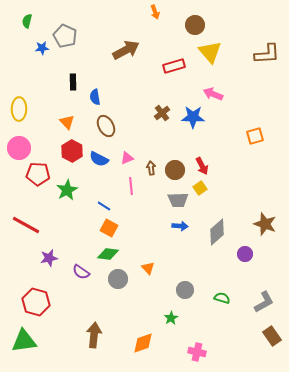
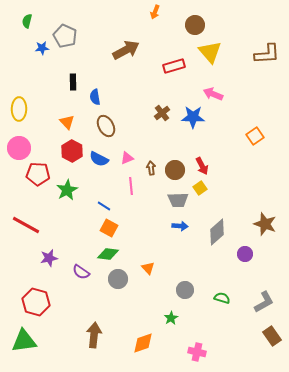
orange arrow at (155, 12): rotated 40 degrees clockwise
orange square at (255, 136): rotated 18 degrees counterclockwise
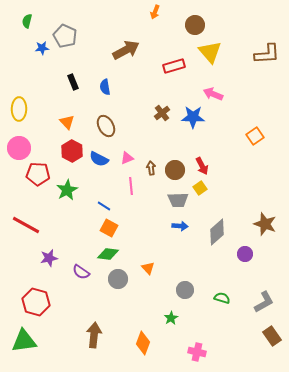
black rectangle at (73, 82): rotated 21 degrees counterclockwise
blue semicircle at (95, 97): moved 10 px right, 10 px up
orange diamond at (143, 343): rotated 50 degrees counterclockwise
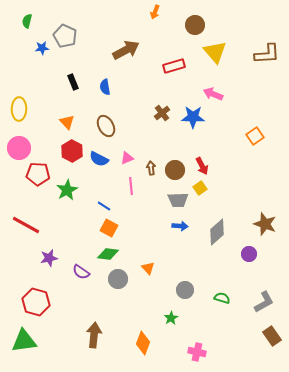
yellow triangle at (210, 52): moved 5 px right
purple circle at (245, 254): moved 4 px right
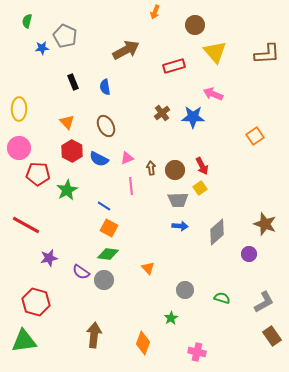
gray circle at (118, 279): moved 14 px left, 1 px down
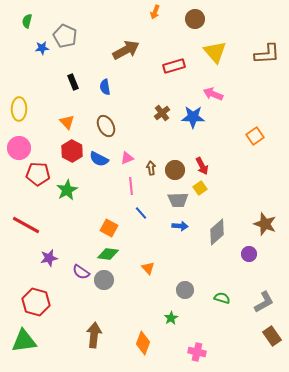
brown circle at (195, 25): moved 6 px up
blue line at (104, 206): moved 37 px right, 7 px down; rotated 16 degrees clockwise
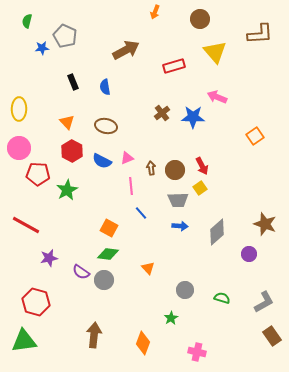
brown circle at (195, 19): moved 5 px right
brown L-shape at (267, 54): moved 7 px left, 20 px up
pink arrow at (213, 94): moved 4 px right, 3 px down
brown ellipse at (106, 126): rotated 50 degrees counterclockwise
blue semicircle at (99, 159): moved 3 px right, 2 px down
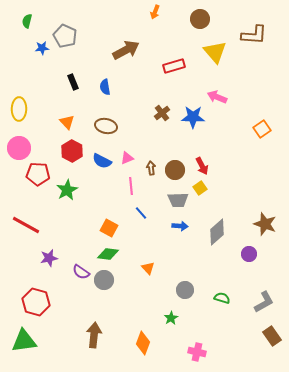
brown L-shape at (260, 34): moved 6 px left, 1 px down; rotated 8 degrees clockwise
orange square at (255, 136): moved 7 px right, 7 px up
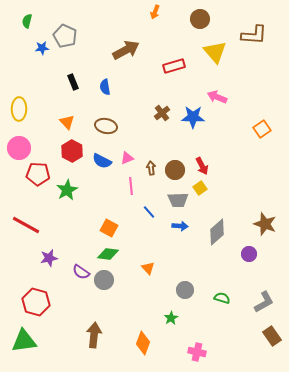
blue line at (141, 213): moved 8 px right, 1 px up
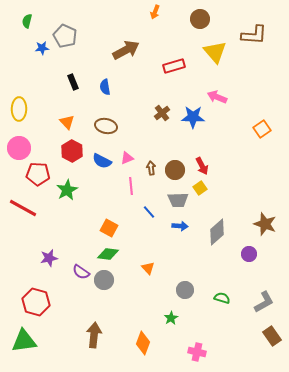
red line at (26, 225): moved 3 px left, 17 px up
